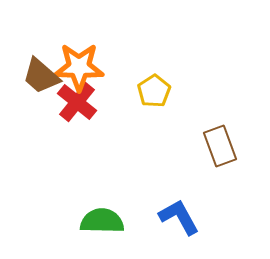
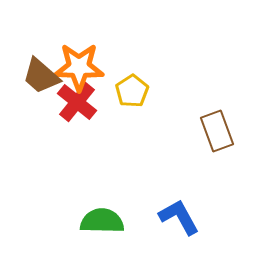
yellow pentagon: moved 22 px left
brown rectangle: moved 3 px left, 15 px up
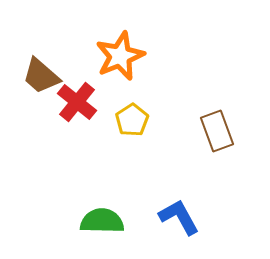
orange star: moved 41 px right, 11 px up; rotated 24 degrees counterclockwise
yellow pentagon: moved 29 px down
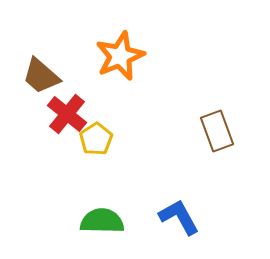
red cross: moved 10 px left, 12 px down
yellow pentagon: moved 36 px left, 19 px down
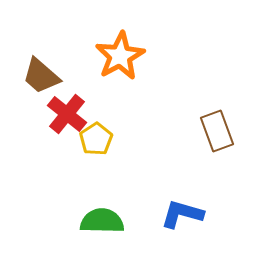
orange star: rotated 6 degrees counterclockwise
blue L-shape: moved 3 px right, 3 px up; rotated 45 degrees counterclockwise
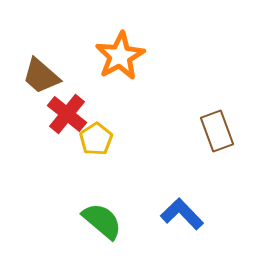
blue L-shape: rotated 30 degrees clockwise
green semicircle: rotated 39 degrees clockwise
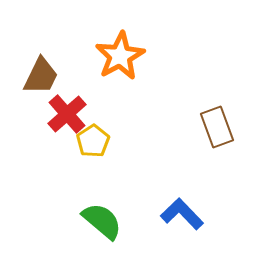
brown trapezoid: rotated 105 degrees counterclockwise
red cross: rotated 9 degrees clockwise
brown rectangle: moved 4 px up
yellow pentagon: moved 3 px left, 2 px down
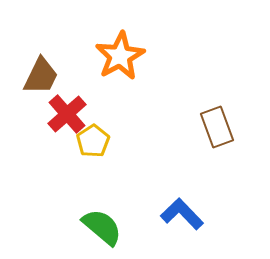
green semicircle: moved 6 px down
